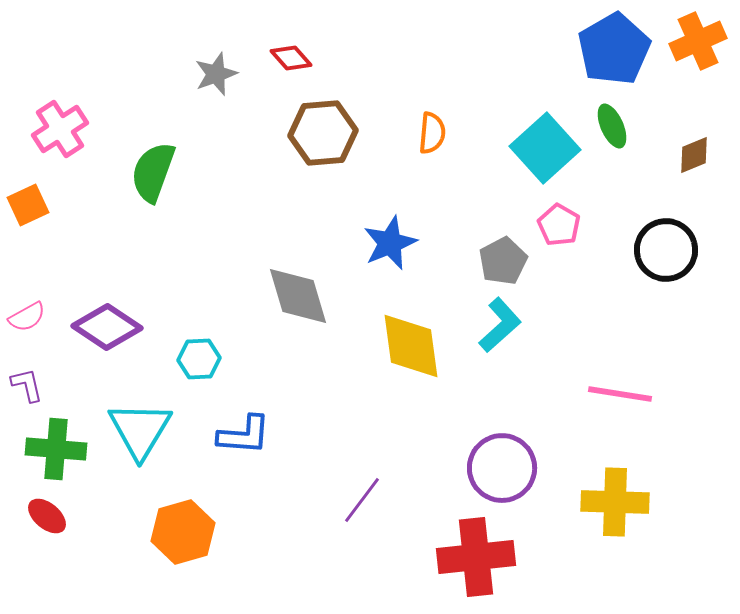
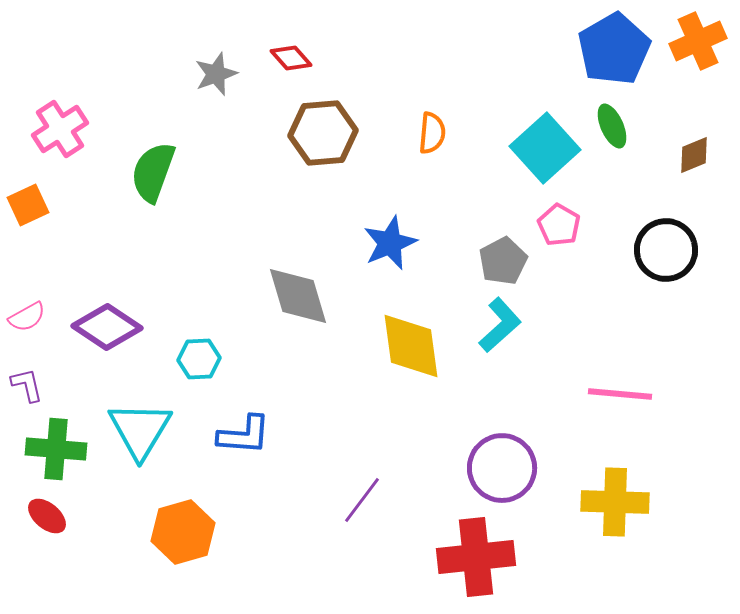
pink line: rotated 4 degrees counterclockwise
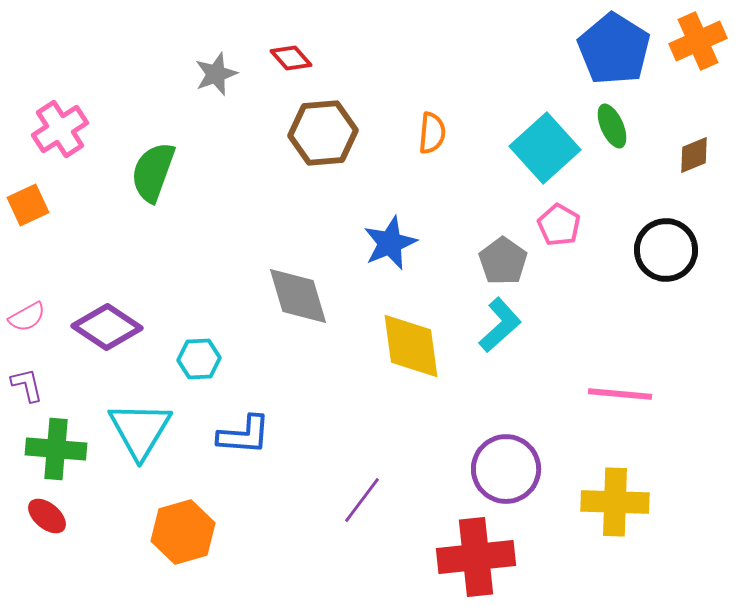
blue pentagon: rotated 10 degrees counterclockwise
gray pentagon: rotated 9 degrees counterclockwise
purple circle: moved 4 px right, 1 px down
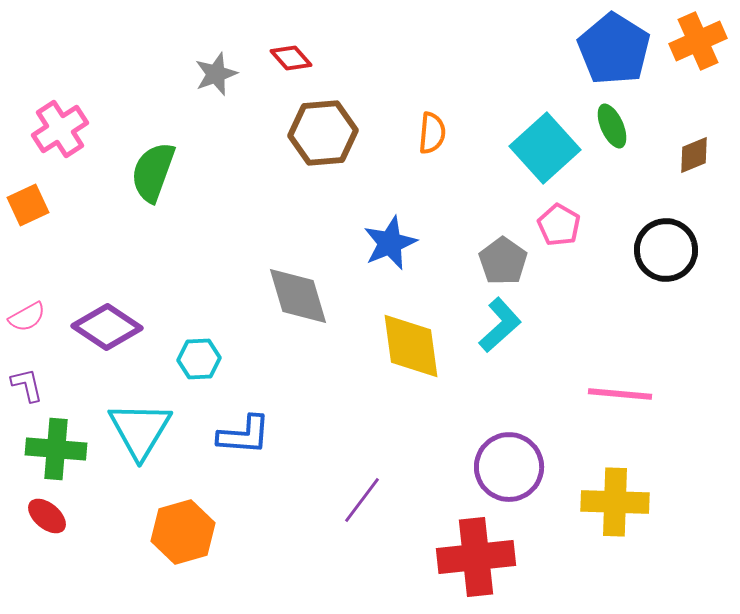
purple circle: moved 3 px right, 2 px up
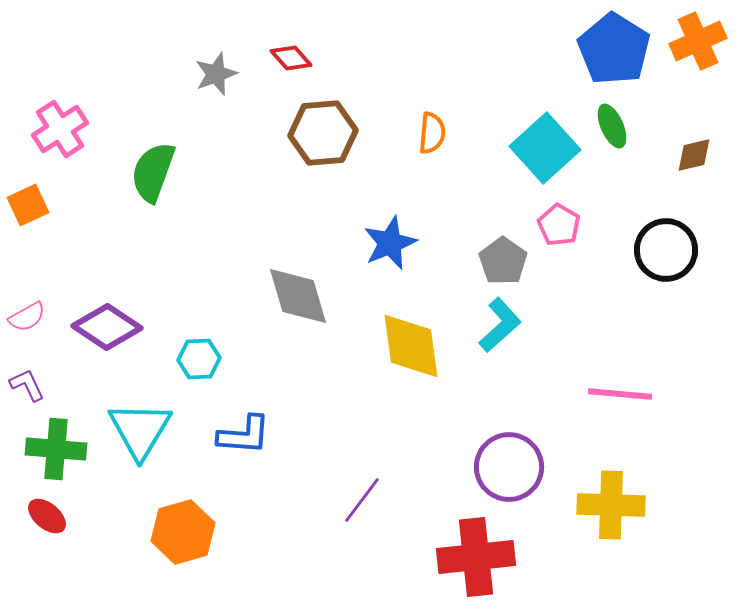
brown diamond: rotated 9 degrees clockwise
purple L-shape: rotated 12 degrees counterclockwise
yellow cross: moved 4 px left, 3 px down
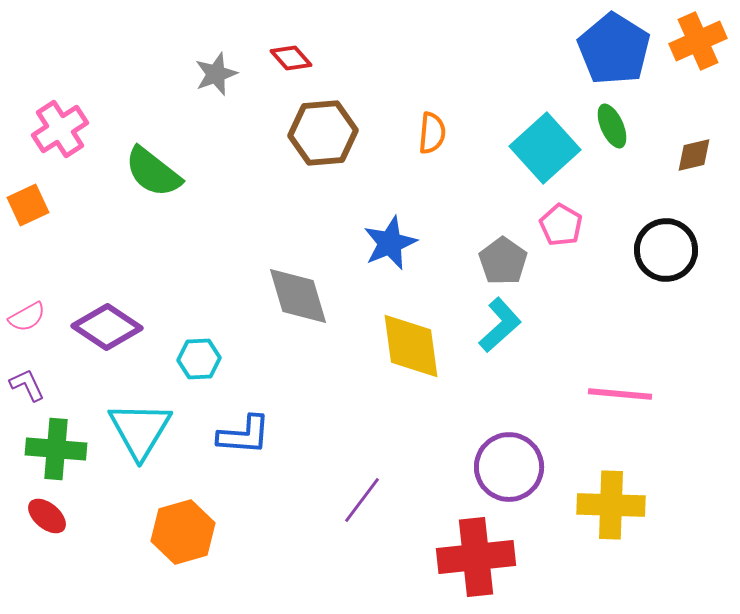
green semicircle: rotated 72 degrees counterclockwise
pink pentagon: moved 2 px right
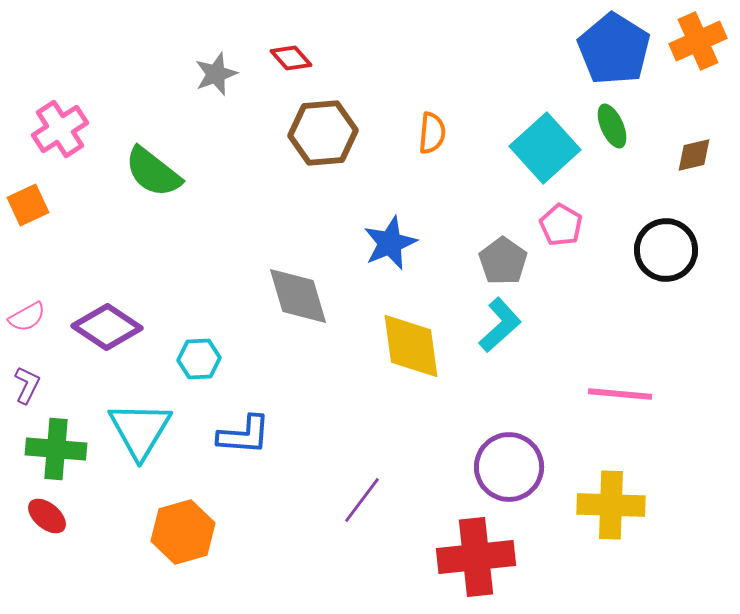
purple L-shape: rotated 51 degrees clockwise
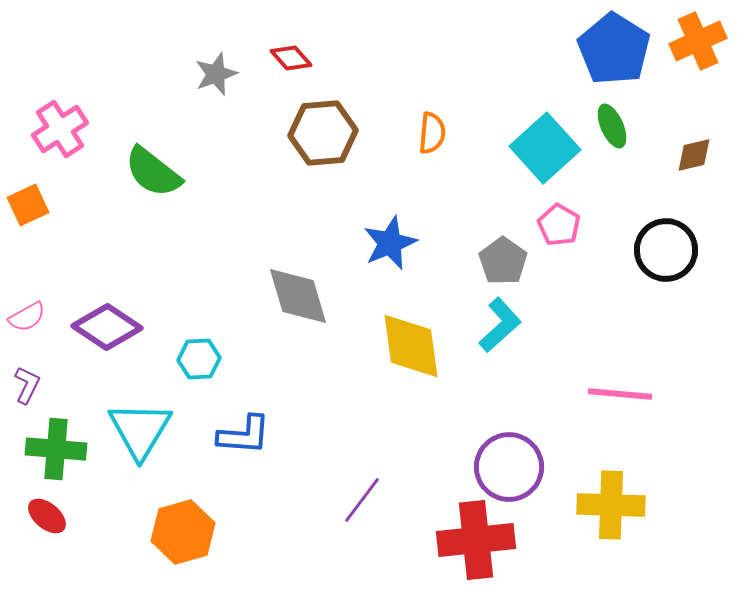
pink pentagon: moved 2 px left
red cross: moved 17 px up
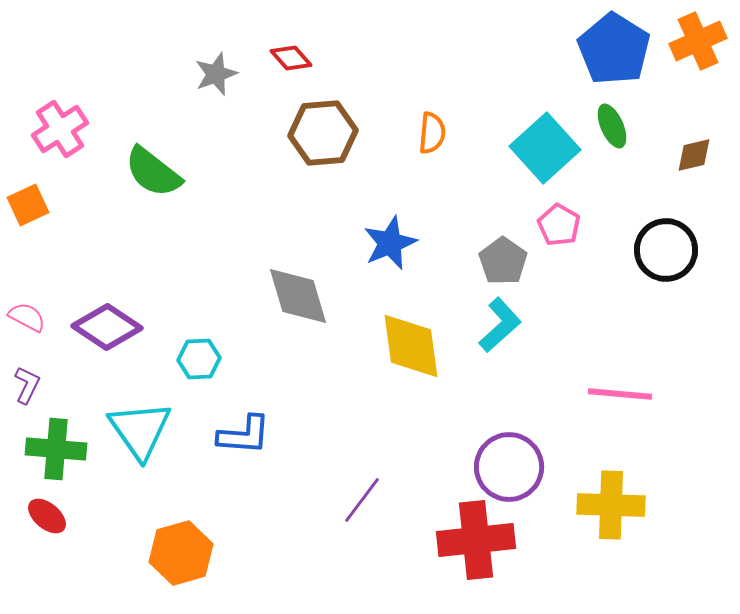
pink semicircle: rotated 123 degrees counterclockwise
cyan triangle: rotated 6 degrees counterclockwise
orange hexagon: moved 2 px left, 21 px down
